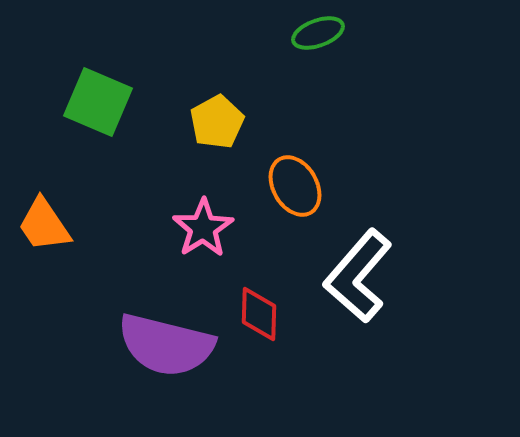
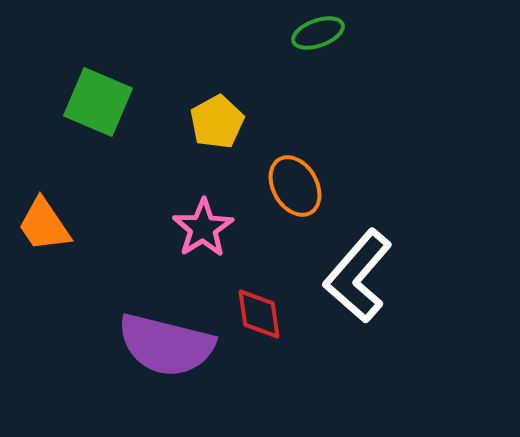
red diamond: rotated 10 degrees counterclockwise
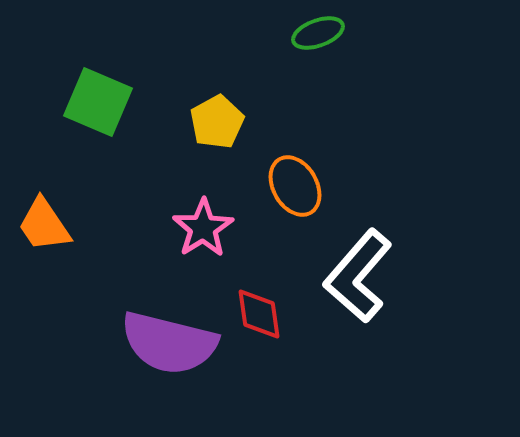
purple semicircle: moved 3 px right, 2 px up
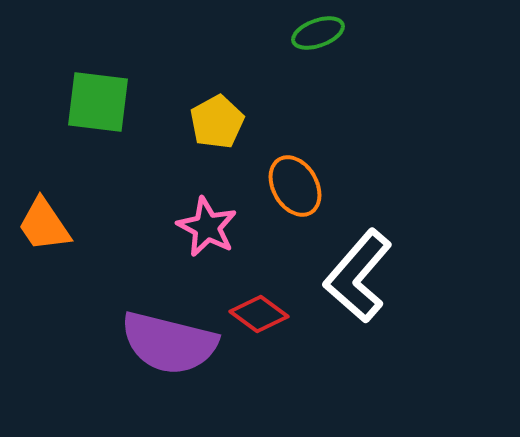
green square: rotated 16 degrees counterclockwise
pink star: moved 4 px right, 1 px up; rotated 12 degrees counterclockwise
red diamond: rotated 46 degrees counterclockwise
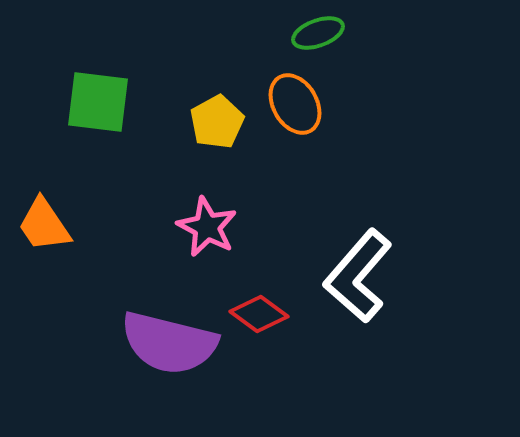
orange ellipse: moved 82 px up
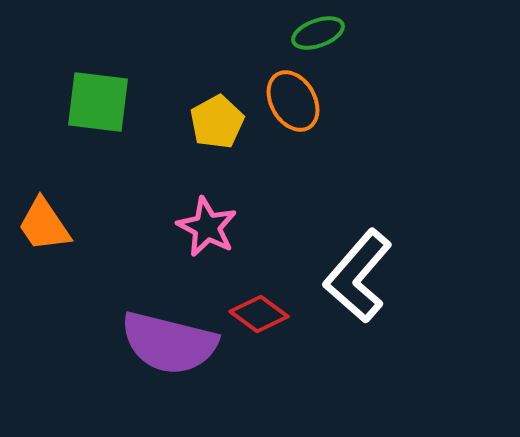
orange ellipse: moved 2 px left, 3 px up
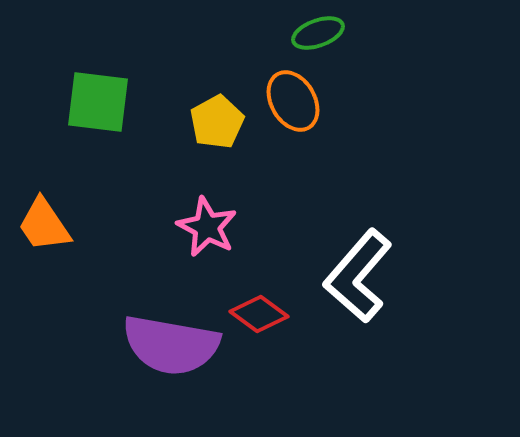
purple semicircle: moved 2 px right, 2 px down; rotated 4 degrees counterclockwise
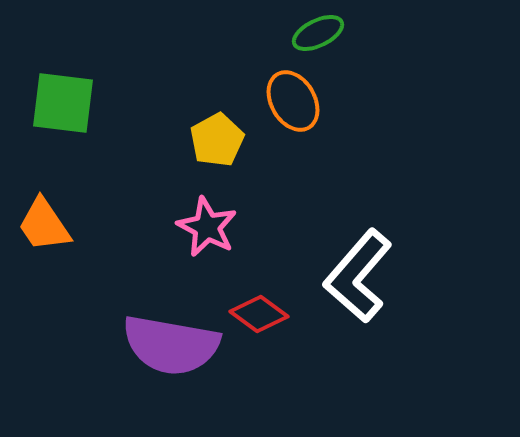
green ellipse: rotated 6 degrees counterclockwise
green square: moved 35 px left, 1 px down
yellow pentagon: moved 18 px down
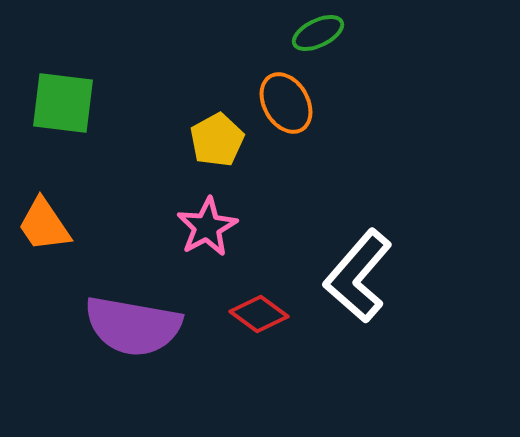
orange ellipse: moved 7 px left, 2 px down
pink star: rotated 16 degrees clockwise
purple semicircle: moved 38 px left, 19 px up
